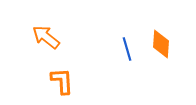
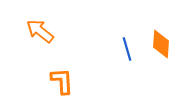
orange arrow: moved 6 px left, 6 px up
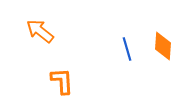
orange diamond: moved 2 px right, 2 px down
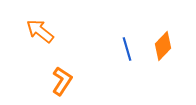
orange diamond: rotated 40 degrees clockwise
orange L-shape: rotated 36 degrees clockwise
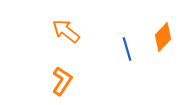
orange arrow: moved 26 px right
orange diamond: moved 9 px up
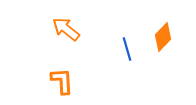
orange arrow: moved 2 px up
orange L-shape: rotated 36 degrees counterclockwise
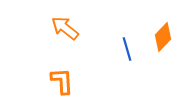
orange arrow: moved 1 px left, 1 px up
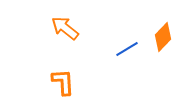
blue line: rotated 75 degrees clockwise
orange L-shape: moved 1 px right, 1 px down
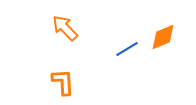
orange arrow: rotated 8 degrees clockwise
orange diamond: rotated 24 degrees clockwise
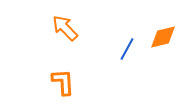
orange diamond: rotated 8 degrees clockwise
blue line: rotated 30 degrees counterclockwise
